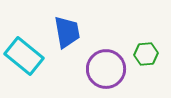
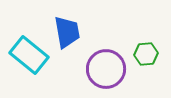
cyan rectangle: moved 5 px right, 1 px up
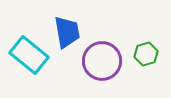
green hexagon: rotated 10 degrees counterclockwise
purple circle: moved 4 px left, 8 px up
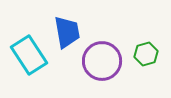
cyan rectangle: rotated 18 degrees clockwise
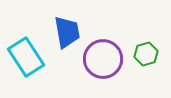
cyan rectangle: moved 3 px left, 2 px down
purple circle: moved 1 px right, 2 px up
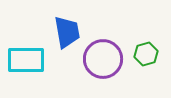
cyan rectangle: moved 3 px down; rotated 57 degrees counterclockwise
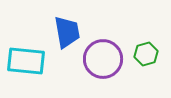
cyan rectangle: moved 1 px down; rotated 6 degrees clockwise
